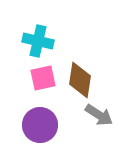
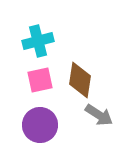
cyan cross: rotated 28 degrees counterclockwise
pink square: moved 3 px left, 2 px down
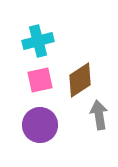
brown diamond: rotated 48 degrees clockwise
gray arrow: rotated 132 degrees counterclockwise
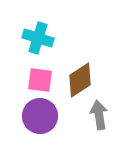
cyan cross: moved 3 px up; rotated 32 degrees clockwise
pink square: rotated 20 degrees clockwise
purple circle: moved 9 px up
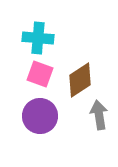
cyan cross: rotated 12 degrees counterclockwise
pink square: moved 6 px up; rotated 12 degrees clockwise
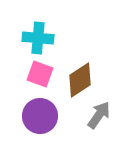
gray arrow: rotated 44 degrees clockwise
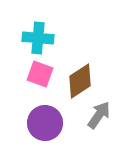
brown diamond: moved 1 px down
purple circle: moved 5 px right, 7 px down
